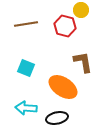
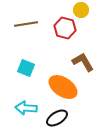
red hexagon: moved 2 px down
brown L-shape: rotated 20 degrees counterclockwise
black ellipse: rotated 20 degrees counterclockwise
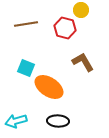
orange ellipse: moved 14 px left
cyan arrow: moved 10 px left, 13 px down; rotated 20 degrees counterclockwise
black ellipse: moved 1 px right, 3 px down; rotated 35 degrees clockwise
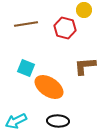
yellow circle: moved 3 px right
brown L-shape: moved 2 px right, 4 px down; rotated 65 degrees counterclockwise
cyan arrow: rotated 10 degrees counterclockwise
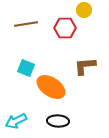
red hexagon: rotated 15 degrees counterclockwise
orange ellipse: moved 2 px right
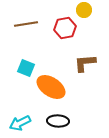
red hexagon: rotated 10 degrees counterclockwise
brown L-shape: moved 3 px up
cyan arrow: moved 4 px right, 2 px down
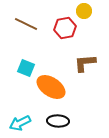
yellow circle: moved 1 px down
brown line: rotated 35 degrees clockwise
